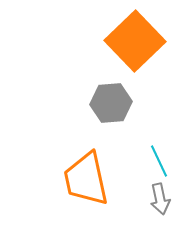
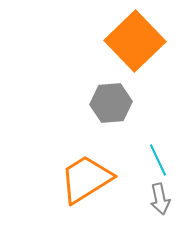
cyan line: moved 1 px left, 1 px up
orange trapezoid: rotated 70 degrees clockwise
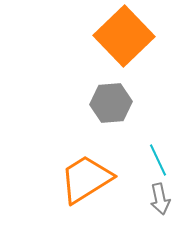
orange square: moved 11 px left, 5 px up
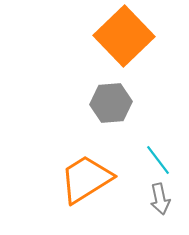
cyan line: rotated 12 degrees counterclockwise
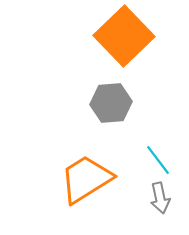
gray arrow: moved 1 px up
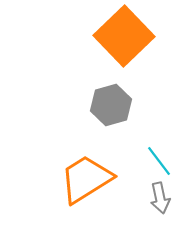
gray hexagon: moved 2 px down; rotated 12 degrees counterclockwise
cyan line: moved 1 px right, 1 px down
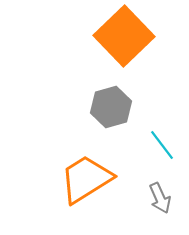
gray hexagon: moved 2 px down
cyan line: moved 3 px right, 16 px up
gray arrow: rotated 12 degrees counterclockwise
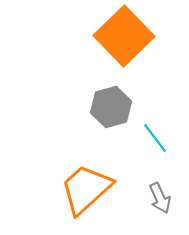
cyan line: moved 7 px left, 7 px up
orange trapezoid: moved 10 px down; rotated 10 degrees counterclockwise
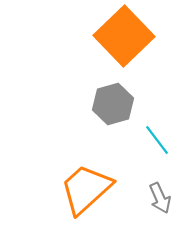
gray hexagon: moved 2 px right, 3 px up
cyan line: moved 2 px right, 2 px down
